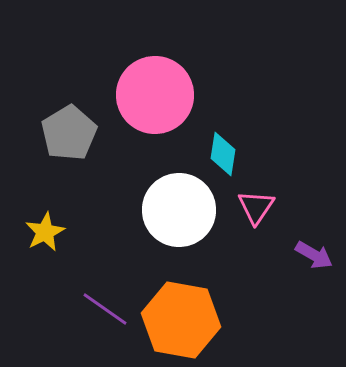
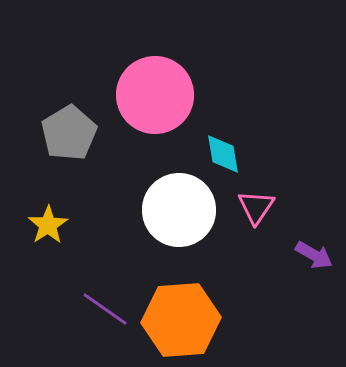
cyan diamond: rotated 18 degrees counterclockwise
yellow star: moved 3 px right, 7 px up; rotated 6 degrees counterclockwise
orange hexagon: rotated 14 degrees counterclockwise
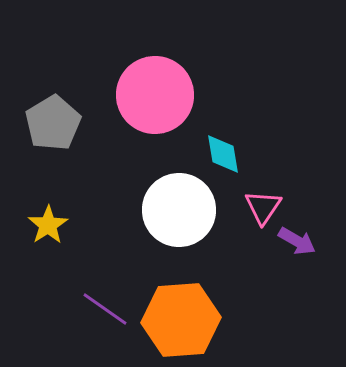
gray pentagon: moved 16 px left, 10 px up
pink triangle: moved 7 px right
purple arrow: moved 17 px left, 14 px up
